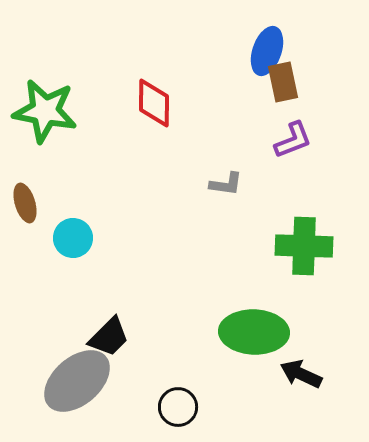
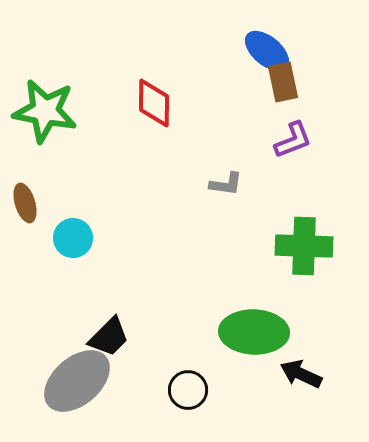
blue ellipse: rotated 69 degrees counterclockwise
black circle: moved 10 px right, 17 px up
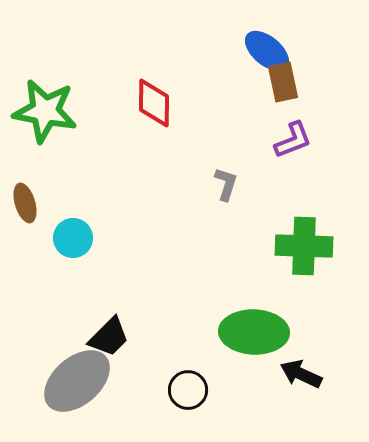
gray L-shape: rotated 80 degrees counterclockwise
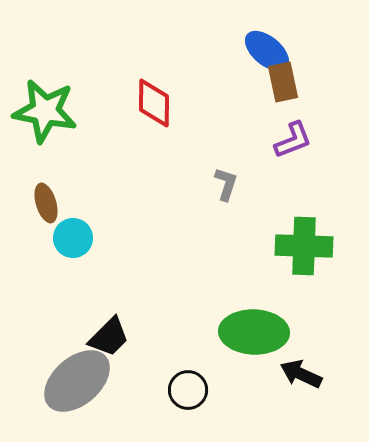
brown ellipse: moved 21 px right
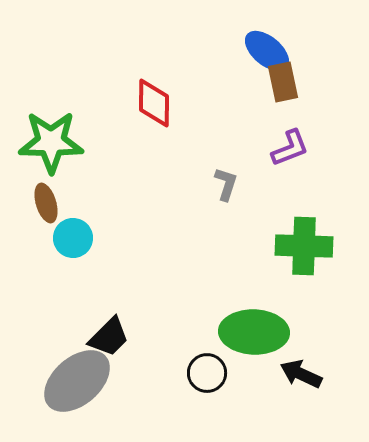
green star: moved 6 px right, 31 px down; rotated 10 degrees counterclockwise
purple L-shape: moved 3 px left, 8 px down
black circle: moved 19 px right, 17 px up
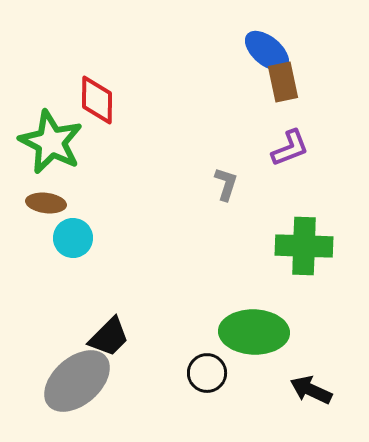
red diamond: moved 57 px left, 3 px up
green star: rotated 26 degrees clockwise
brown ellipse: rotated 66 degrees counterclockwise
black arrow: moved 10 px right, 16 px down
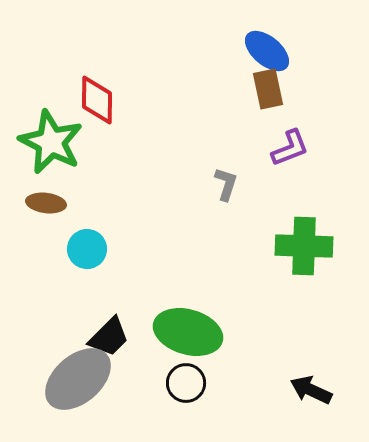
brown rectangle: moved 15 px left, 7 px down
cyan circle: moved 14 px right, 11 px down
green ellipse: moved 66 px left; rotated 14 degrees clockwise
black circle: moved 21 px left, 10 px down
gray ellipse: moved 1 px right, 2 px up
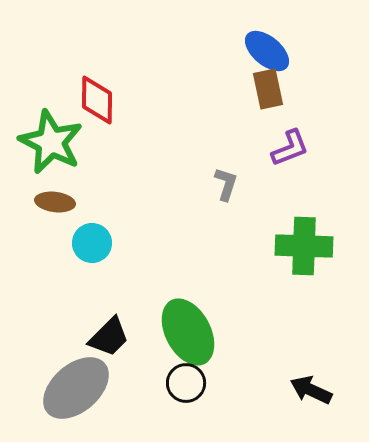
brown ellipse: moved 9 px right, 1 px up
cyan circle: moved 5 px right, 6 px up
green ellipse: rotated 46 degrees clockwise
gray ellipse: moved 2 px left, 9 px down
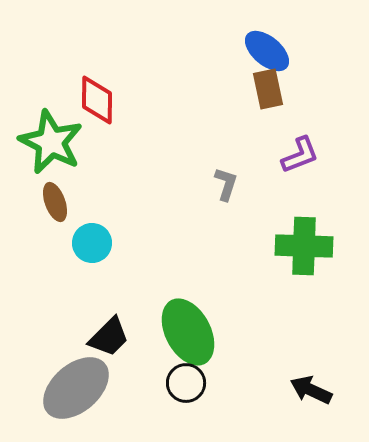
purple L-shape: moved 10 px right, 7 px down
brown ellipse: rotated 63 degrees clockwise
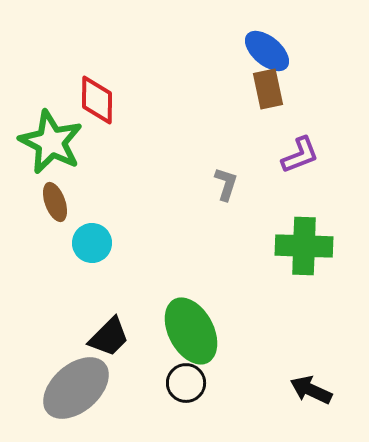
green ellipse: moved 3 px right, 1 px up
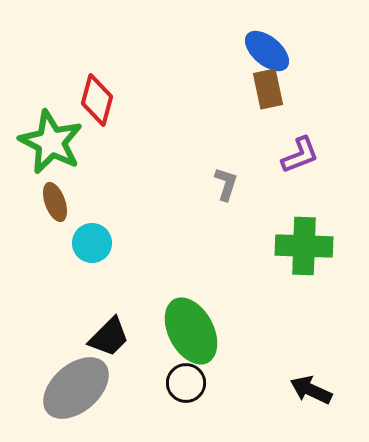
red diamond: rotated 15 degrees clockwise
